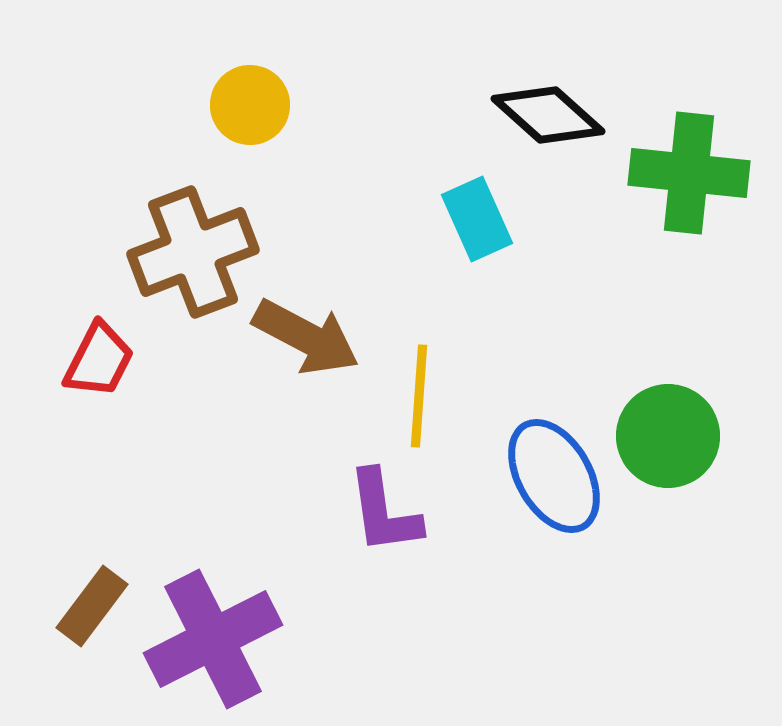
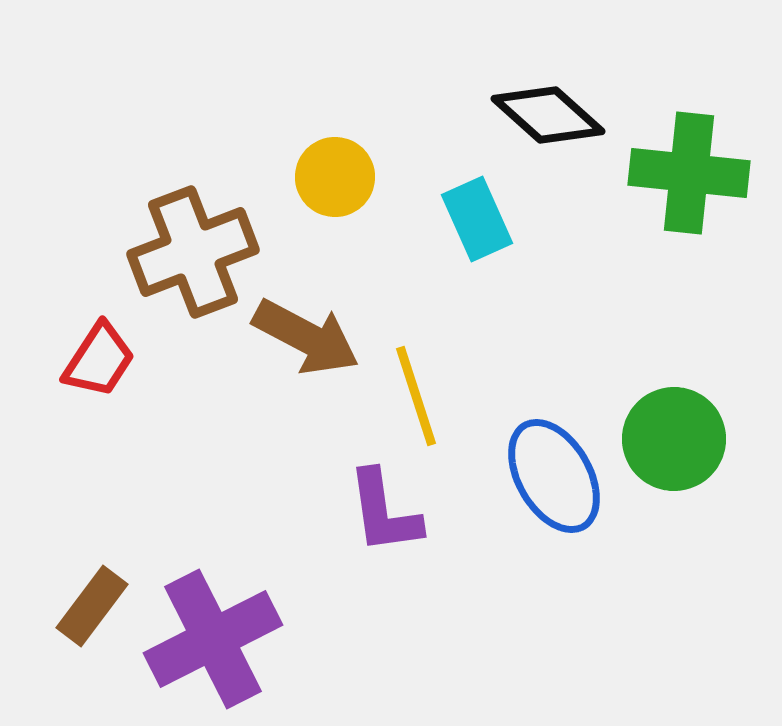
yellow circle: moved 85 px right, 72 px down
red trapezoid: rotated 6 degrees clockwise
yellow line: moved 3 px left; rotated 22 degrees counterclockwise
green circle: moved 6 px right, 3 px down
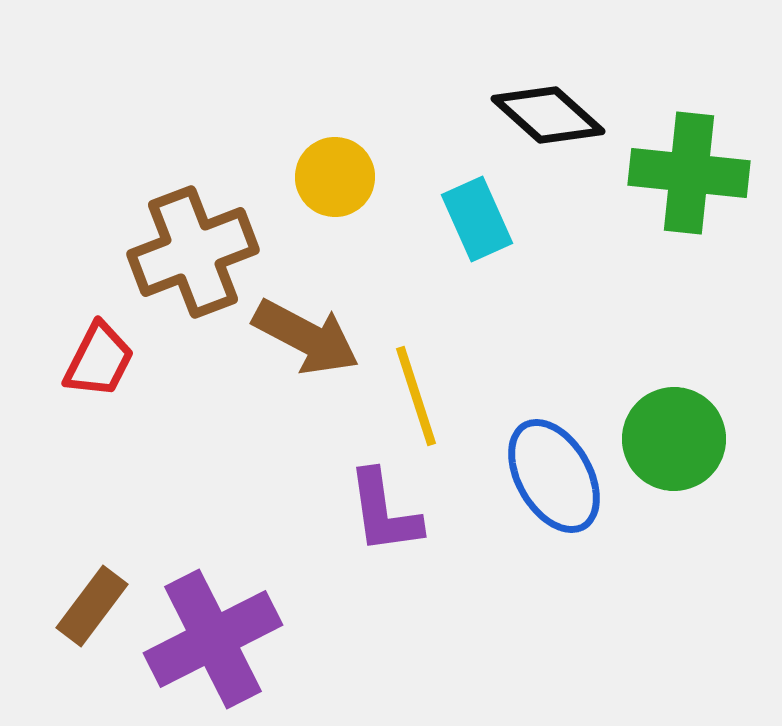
red trapezoid: rotated 6 degrees counterclockwise
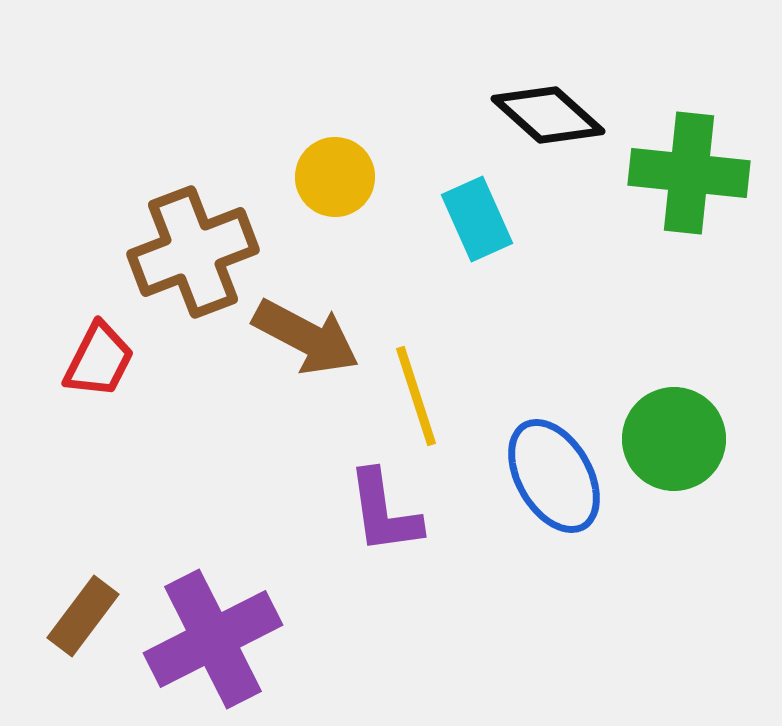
brown rectangle: moved 9 px left, 10 px down
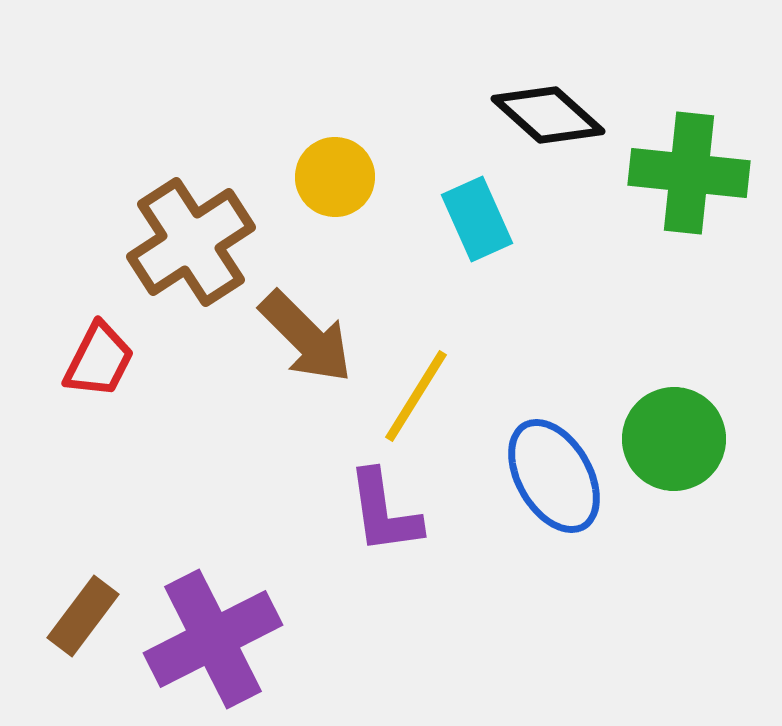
brown cross: moved 2 px left, 10 px up; rotated 12 degrees counterclockwise
brown arrow: rotated 17 degrees clockwise
yellow line: rotated 50 degrees clockwise
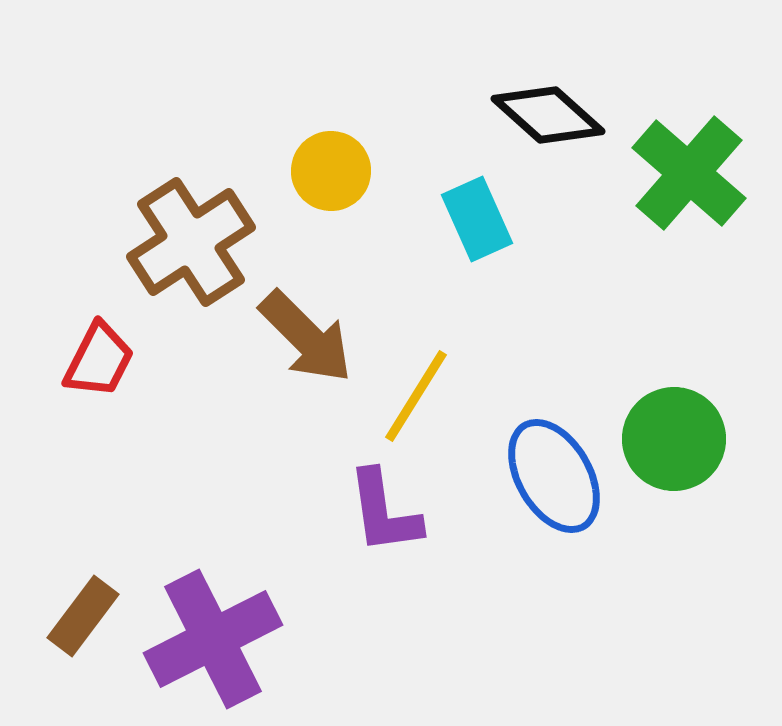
green cross: rotated 35 degrees clockwise
yellow circle: moved 4 px left, 6 px up
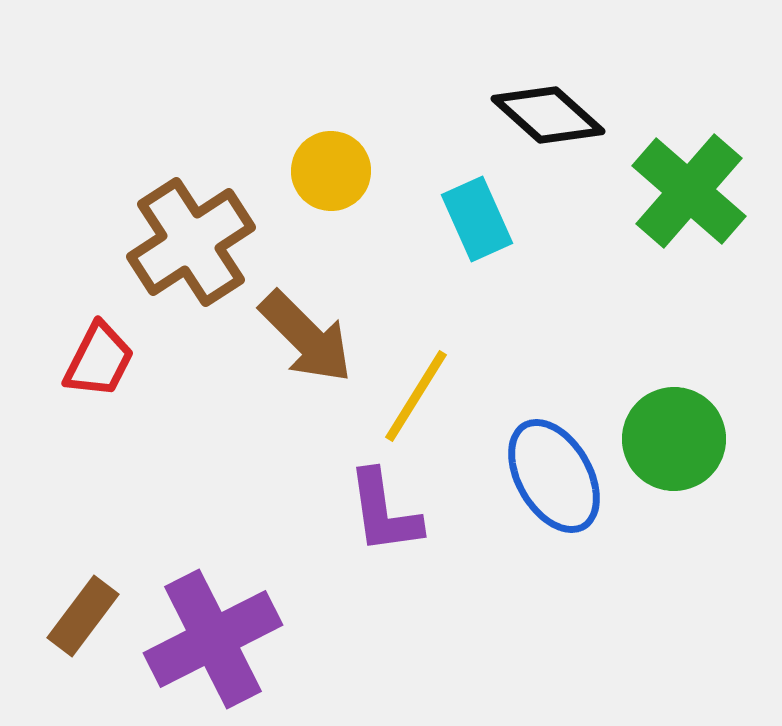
green cross: moved 18 px down
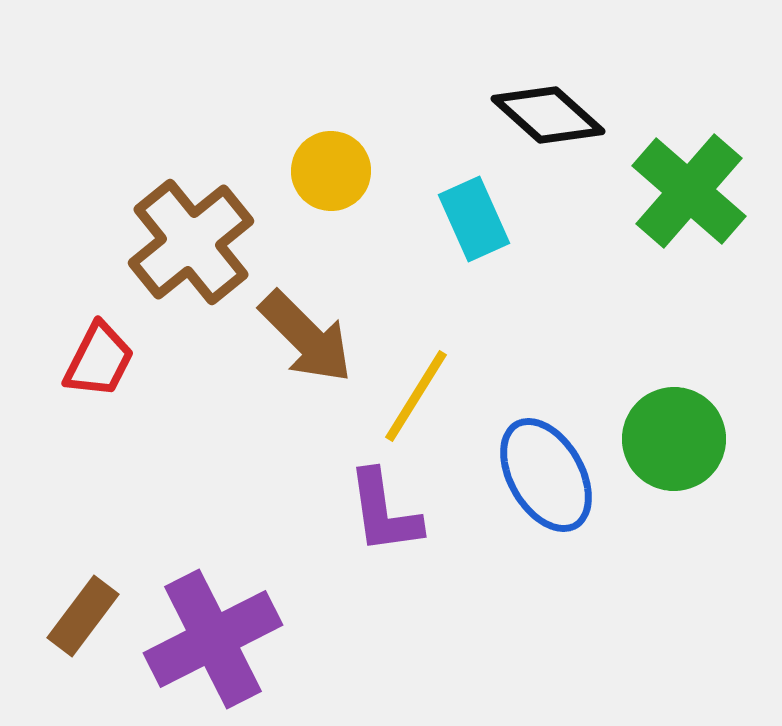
cyan rectangle: moved 3 px left
brown cross: rotated 6 degrees counterclockwise
blue ellipse: moved 8 px left, 1 px up
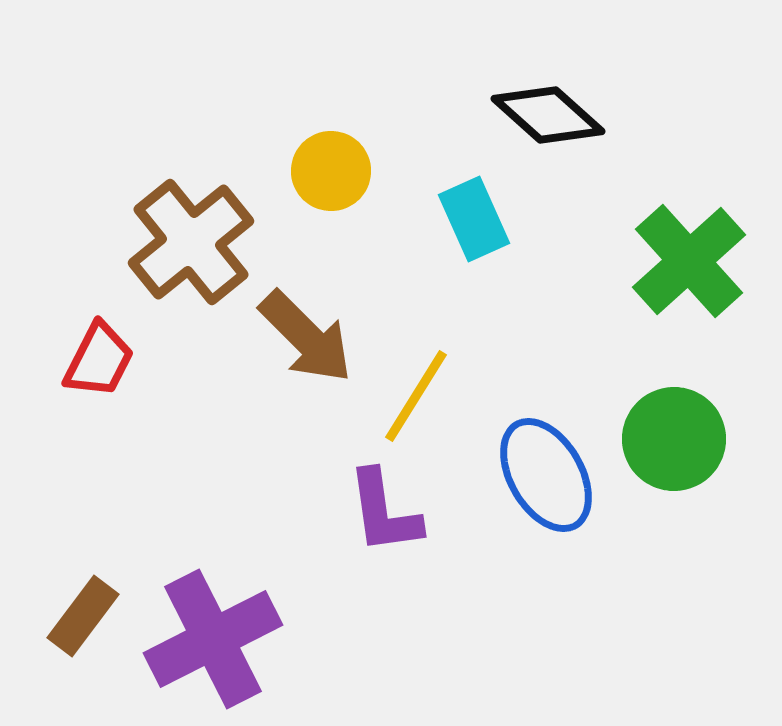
green cross: moved 70 px down; rotated 7 degrees clockwise
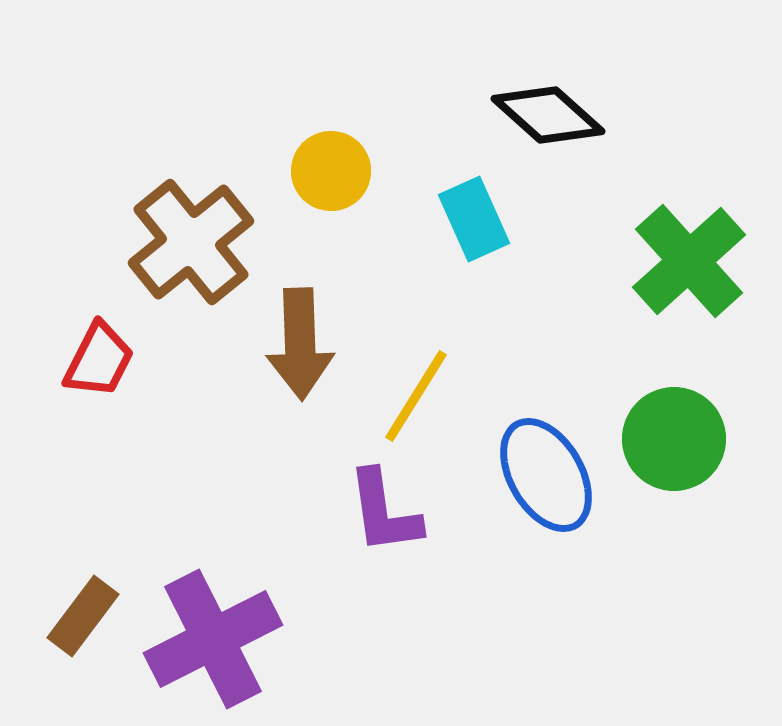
brown arrow: moved 6 px left, 7 px down; rotated 43 degrees clockwise
